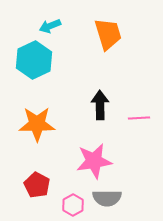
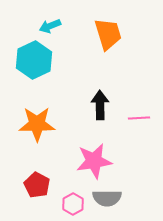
pink hexagon: moved 1 px up
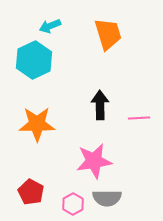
red pentagon: moved 6 px left, 7 px down
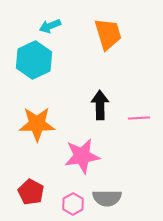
pink star: moved 12 px left, 5 px up
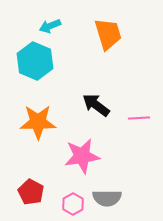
cyan hexagon: moved 1 px right, 1 px down; rotated 12 degrees counterclockwise
black arrow: moved 4 px left; rotated 52 degrees counterclockwise
orange star: moved 1 px right, 2 px up
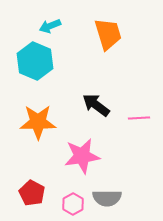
red pentagon: moved 1 px right, 1 px down
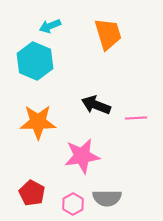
black arrow: rotated 16 degrees counterclockwise
pink line: moved 3 px left
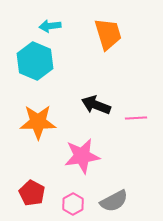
cyan arrow: rotated 15 degrees clockwise
gray semicircle: moved 7 px right, 3 px down; rotated 28 degrees counterclockwise
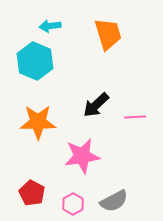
black arrow: rotated 64 degrees counterclockwise
pink line: moved 1 px left, 1 px up
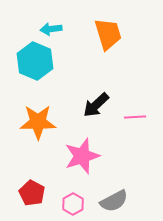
cyan arrow: moved 1 px right, 3 px down
pink star: rotated 9 degrees counterclockwise
